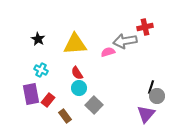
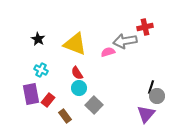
yellow triangle: rotated 25 degrees clockwise
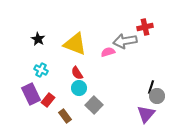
purple rectangle: rotated 15 degrees counterclockwise
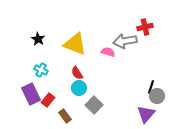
pink semicircle: rotated 32 degrees clockwise
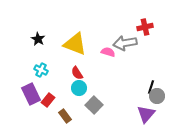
gray arrow: moved 2 px down
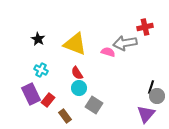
gray square: rotated 12 degrees counterclockwise
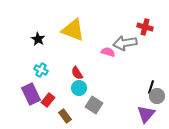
red cross: rotated 28 degrees clockwise
yellow triangle: moved 2 px left, 14 px up
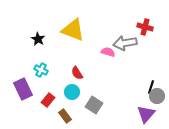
cyan circle: moved 7 px left, 4 px down
purple rectangle: moved 8 px left, 5 px up
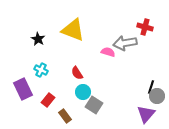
cyan circle: moved 11 px right
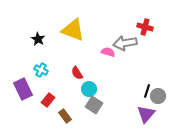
black line: moved 4 px left, 4 px down
cyan circle: moved 6 px right, 3 px up
gray circle: moved 1 px right
